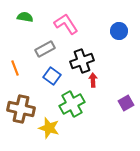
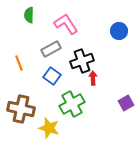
green semicircle: moved 4 px right, 2 px up; rotated 98 degrees counterclockwise
gray rectangle: moved 6 px right
orange line: moved 4 px right, 5 px up
red arrow: moved 2 px up
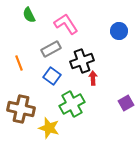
green semicircle: rotated 28 degrees counterclockwise
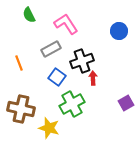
blue square: moved 5 px right, 1 px down
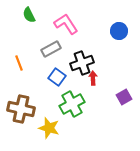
black cross: moved 2 px down
purple square: moved 2 px left, 6 px up
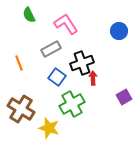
brown cross: rotated 20 degrees clockwise
